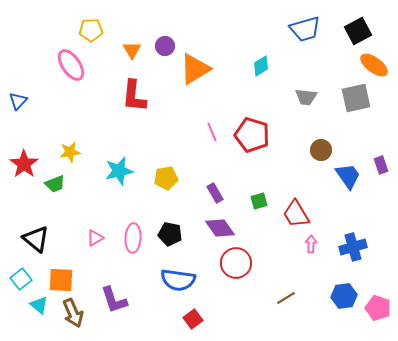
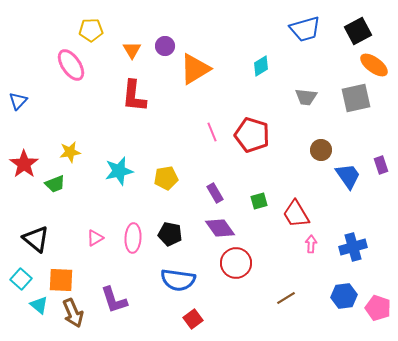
cyan square at (21, 279): rotated 10 degrees counterclockwise
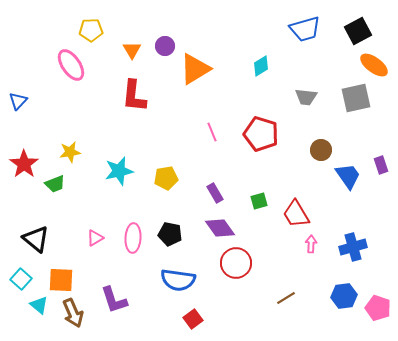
red pentagon at (252, 135): moved 9 px right, 1 px up
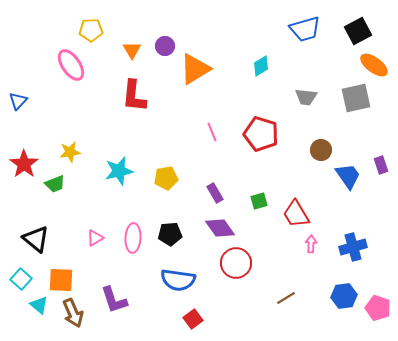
black pentagon at (170, 234): rotated 15 degrees counterclockwise
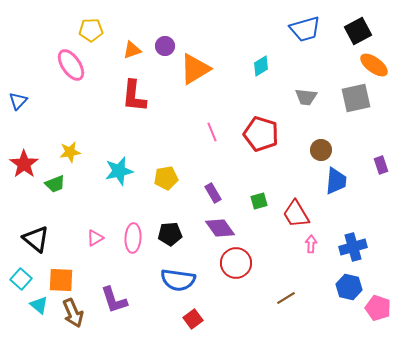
orange triangle at (132, 50): rotated 42 degrees clockwise
blue trapezoid at (348, 176): moved 12 px left, 5 px down; rotated 40 degrees clockwise
purple rectangle at (215, 193): moved 2 px left
blue hexagon at (344, 296): moved 5 px right, 9 px up; rotated 20 degrees clockwise
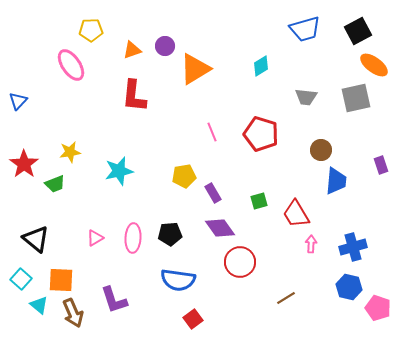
yellow pentagon at (166, 178): moved 18 px right, 2 px up
red circle at (236, 263): moved 4 px right, 1 px up
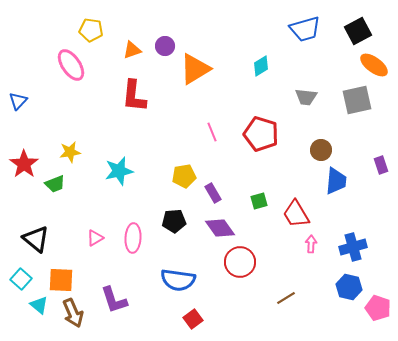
yellow pentagon at (91, 30): rotated 10 degrees clockwise
gray square at (356, 98): moved 1 px right, 2 px down
black pentagon at (170, 234): moved 4 px right, 13 px up
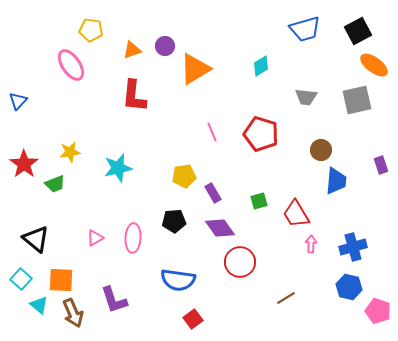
cyan star at (119, 171): moved 1 px left, 3 px up
pink pentagon at (378, 308): moved 3 px down
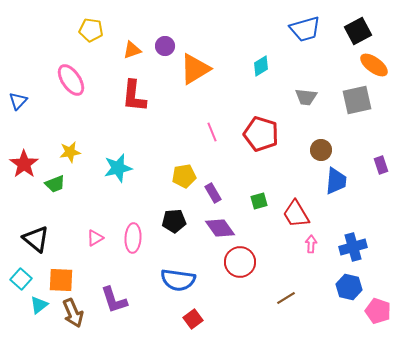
pink ellipse at (71, 65): moved 15 px down
cyan triangle at (39, 305): rotated 42 degrees clockwise
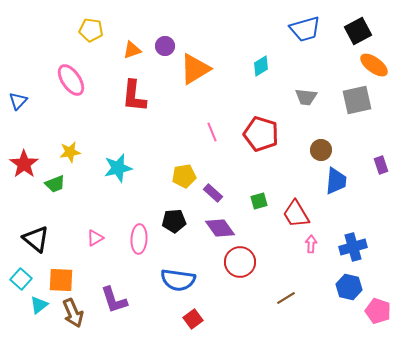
purple rectangle at (213, 193): rotated 18 degrees counterclockwise
pink ellipse at (133, 238): moved 6 px right, 1 px down
